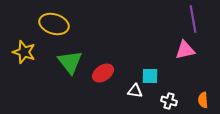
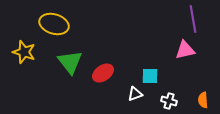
white triangle: moved 3 px down; rotated 28 degrees counterclockwise
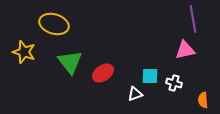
white cross: moved 5 px right, 18 px up
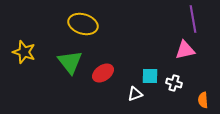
yellow ellipse: moved 29 px right
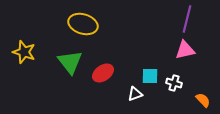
purple line: moved 6 px left; rotated 24 degrees clockwise
orange semicircle: rotated 140 degrees clockwise
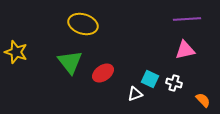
purple line: rotated 72 degrees clockwise
yellow star: moved 8 px left
cyan square: moved 3 px down; rotated 24 degrees clockwise
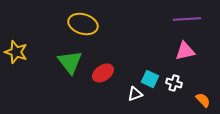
pink triangle: moved 1 px down
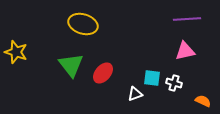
green triangle: moved 1 px right, 3 px down
red ellipse: rotated 15 degrees counterclockwise
cyan square: moved 2 px right, 1 px up; rotated 18 degrees counterclockwise
orange semicircle: moved 1 px down; rotated 21 degrees counterclockwise
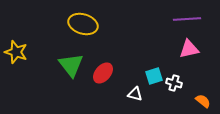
pink triangle: moved 4 px right, 2 px up
cyan square: moved 2 px right, 2 px up; rotated 24 degrees counterclockwise
white triangle: rotated 35 degrees clockwise
orange semicircle: rotated 14 degrees clockwise
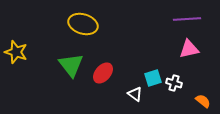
cyan square: moved 1 px left, 2 px down
white triangle: rotated 21 degrees clockwise
